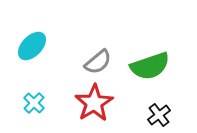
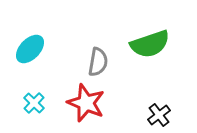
cyan ellipse: moved 2 px left, 3 px down
gray semicircle: rotated 40 degrees counterclockwise
green semicircle: moved 22 px up
red star: moved 8 px left; rotated 18 degrees counterclockwise
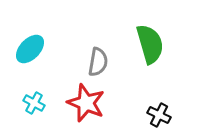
green semicircle: rotated 87 degrees counterclockwise
cyan cross: rotated 15 degrees counterclockwise
black cross: rotated 25 degrees counterclockwise
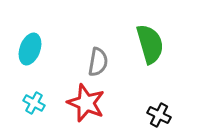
cyan ellipse: rotated 24 degrees counterclockwise
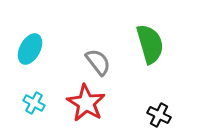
cyan ellipse: rotated 8 degrees clockwise
gray semicircle: rotated 48 degrees counterclockwise
red star: rotated 9 degrees clockwise
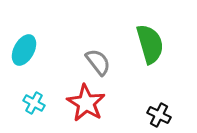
cyan ellipse: moved 6 px left, 1 px down
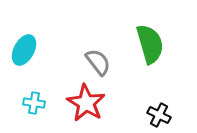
cyan cross: rotated 20 degrees counterclockwise
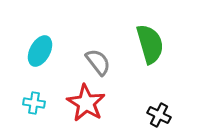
cyan ellipse: moved 16 px right, 1 px down
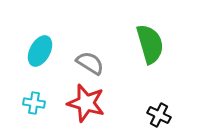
gray semicircle: moved 8 px left, 1 px down; rotated 20 degrees counterclockwise
red star: rotated 15 degrees counterclockwise
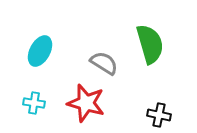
gray semicircle: moved 14 px right
black cross: rotated 15 degrees counterclockwise
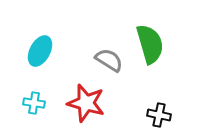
gray semicircle: moved 5 px right, 3 px up
